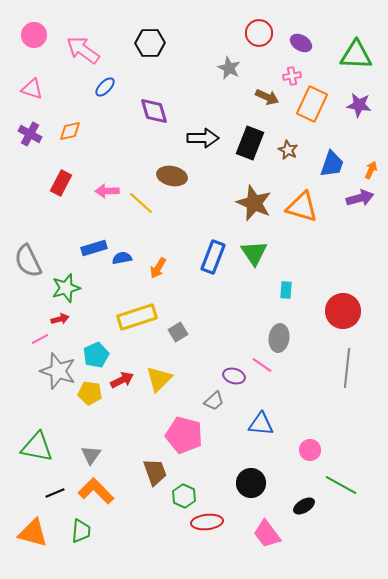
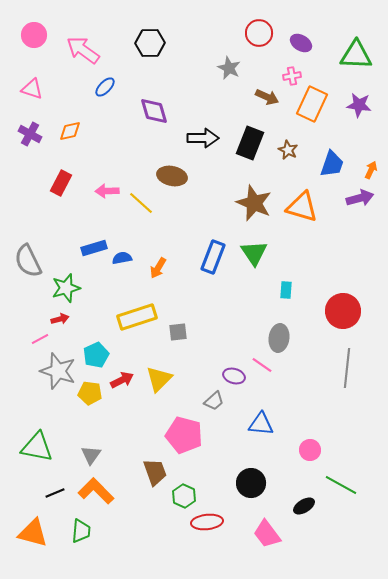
gray square at (178, 332): rotated 24 degrees clockwise
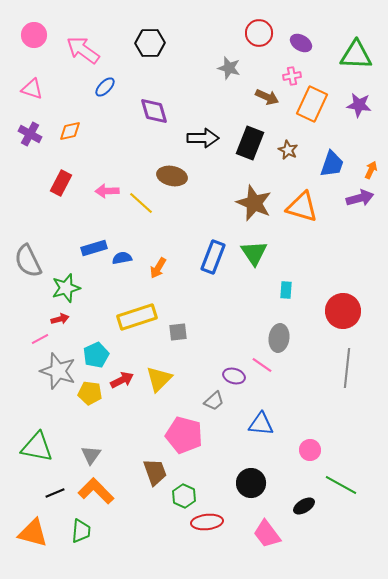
gray star at (229, 68): rotated 10 degrees counterclockwise
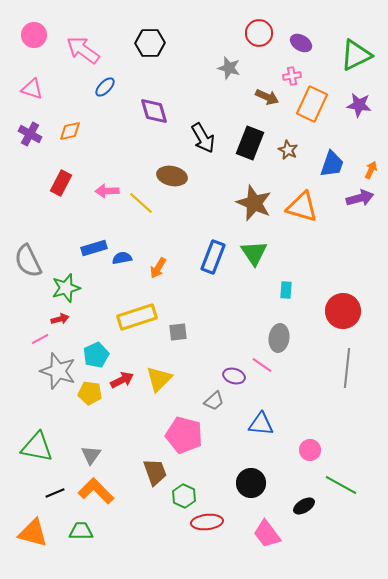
green triangle at (356, 55): rotated 28 degrees counterclockwise
black arrow at (203, 138): rotated 60 degrees clockwise
green trapezoid at (81, 531): rotated 95 degrees counterclockwise
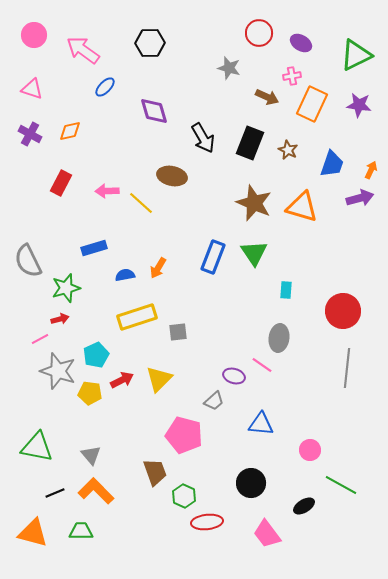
blue semicircle at (122, 258): moved 3 px right, 17 px down
gray triangle at (91, 455): rotated 15 degrees counterclockwise
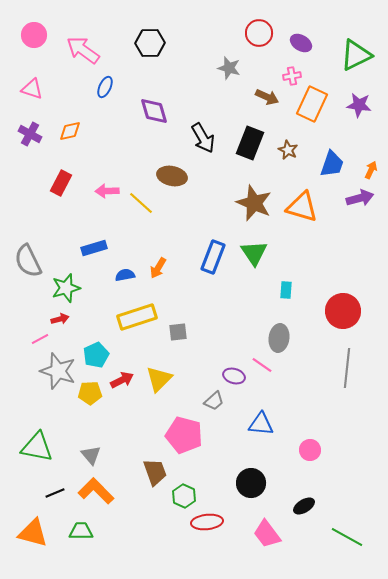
blue ellipse at (105, 87): rotated 20 degrees counterclockwise
yellow pentagon at (90, 393): rotated 10 degrees counterclockwise
green line at (341, 485): moved 6 px right, 52 px down
